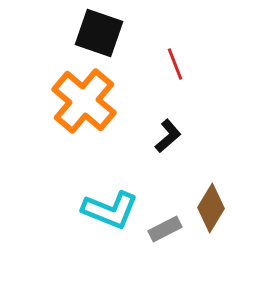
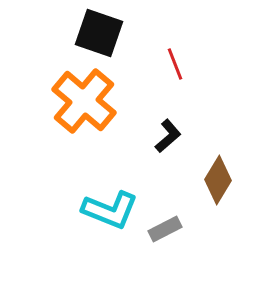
brown diamond: moved 7 px right, 28 px up
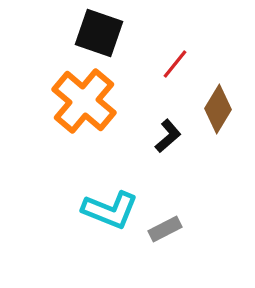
red line: rotated 60 degrees clockwise
brown diamond: moved 71 px up
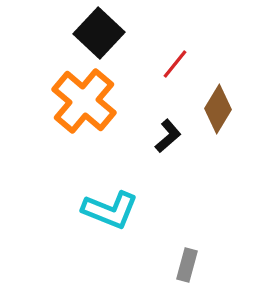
black square: rotated 24 degrees clockwise
gray rectangle: moved 22 px right, 36 px down; rotated 48 degrees counterclockwise
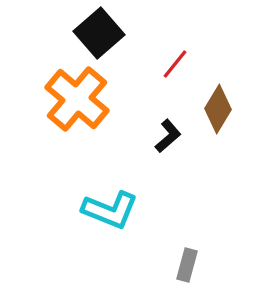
black square: rotated 6 degrees clockwise
orange cross: moved 7 px left, 2 px up
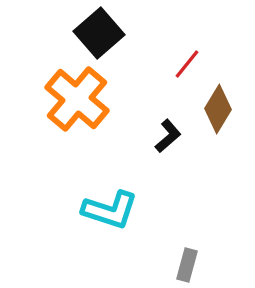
red line: moved 12 px right
cyan L-shape: rotated 4 degrees counterclockwise
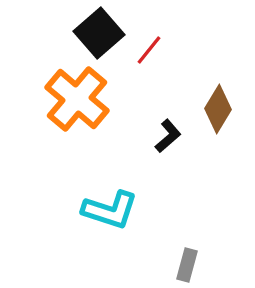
red line: moved 38 px left, 14 px up
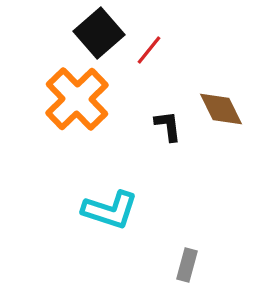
orange cross: rotated 6 degrees clockwise
brown diamond: moved 3 px right; rotated 57 degrees counterclockwise
black L-shape: moved 10 px up; rotated 56 degrees counterclockwise
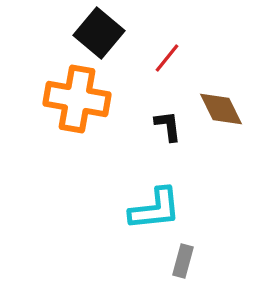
black square: rotated 9 degrees counterclockwise
red line: moved 18 px right, 8 px down
orange cross: rotated 36 degrees counterclockwise
cyan L-shape: moved 45 px right, 1 px up; rotated 24 degrees counterclockwise
gray rectangle: moved 4 px left, 4 px up
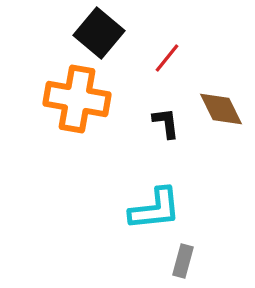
black L-shape: moved 2 px left, 3 px up
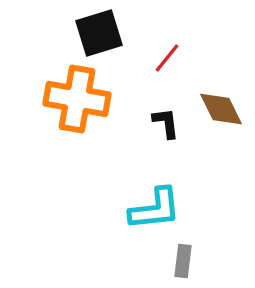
black square: rotated 33 degrees clockwise
gray rectangle: rotated 8 degrees counterclockwise
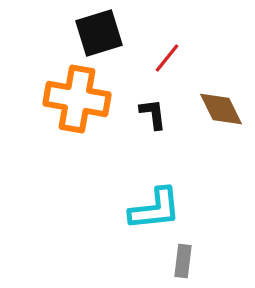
black L-shape: moved 13 px left, 9 px up
